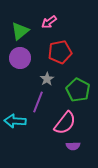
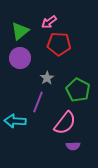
red pentagon: moved 1 px left, 8 px up; rotated 15 degrees clockwise
gray star: moved 1 px up
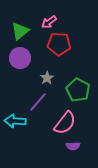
purple line: rotated 20 degrees clockwise
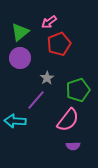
green triangle: moved 1 px down
red pentagon: rotated 25 degrees counterclockwise
green pentagon: rotated 25 degrees clockwise
purple line: moved 2 px left, 2 px up
pink semicircle: moved 3 px right, 3 px up
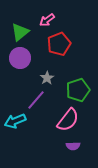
pink arrow: moved 2 px left, 2 px up
cyan arrow: rotated 25 degrees counterclockwise
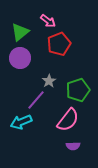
pink arrow: moved 1 px right, 1 px down; rotated 105 degrees counterclockwise
gray star: moved 2 px right, 3 px down
cyan arrow: moved 6 px right, 1 px down
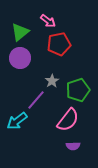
red pentagon: rotated 10 degrees clockwise
gray star: moved 3 px right
cyan arrow: moved 4 px left, 1 px up; rotated 15 degrees counterclockwise
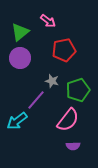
red pentagon: moved 5 px right, 6 px down
gray star: rotated 24 degrees counterclockwise
